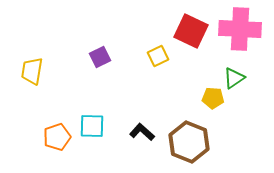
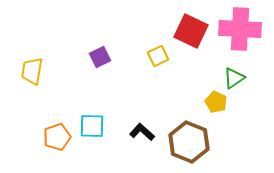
yellow pentagon: moved 3 px right, 4 px down; rotated 20 degrees clockwise
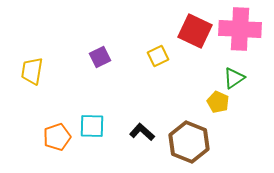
red square: moved 4 px right
yellow pentagon: moved 2 px right
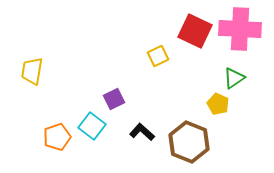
purple square: moved 14 px right, 42 px down
yellow pentagon: moved 2 px down
cyan square: rotated 36 degrees clockwise
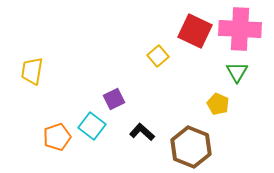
yellow square: rotated 15 degrees counterclockwise
green triangle: moved 3 px right, 6 px up; rotated 25 degrees counterclockwise
brown hexagon: moved 2 px right, 5 px down
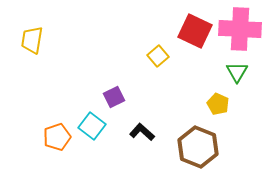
yellow trapezoid: moved 31 px up
purple square: moved 2 px up
brown hexagon: moved 7 px right
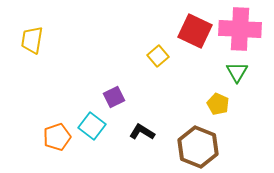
black L-shape: rotated 10 degrees counterclockwise
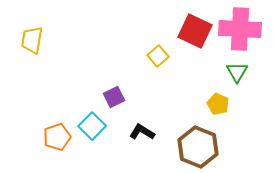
cyan square: rotated 8 degrees clockwise
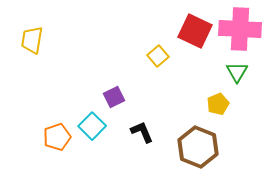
yellow pentagon: rotated 25 degrees clockwise
black L-shape: rotated 35 degrees clockwise
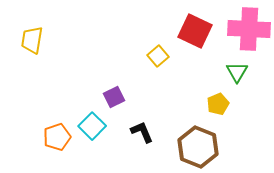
pink cross: moved 9 px right
